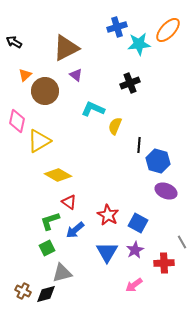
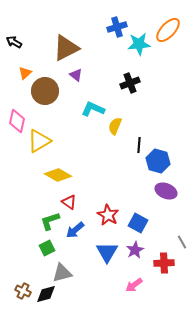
orange triangle: moved 2 px up
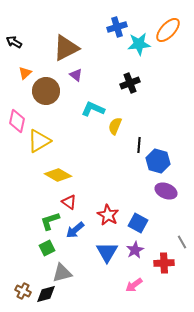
brown circle: moved 1 px right
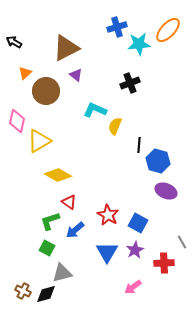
cyan L-shape: moved 2 px right, 1 px down
green square: rotated 35 degrees counterclockwise
pink arrow: moved 1 px left, 2 px down
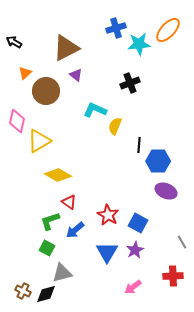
blue cross: moved 1 px left, 1 px down
blue hexagon: rotated 15 degrees counterclockwise
red cross: moved 9 px right, 13 px down
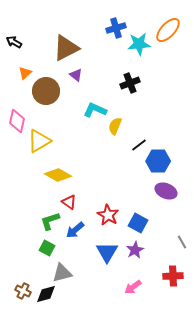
black line: rotated 49 degrees clockwise
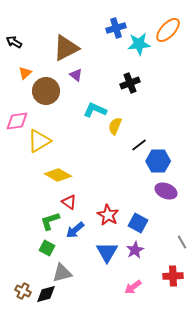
pink diamond: rotated 70 degrees clockwise
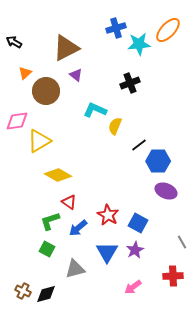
blue arrow: moved 3 px right, 2 px up
green square: moved 1 px down
gray triangle: moved 13 px right, 4 px up
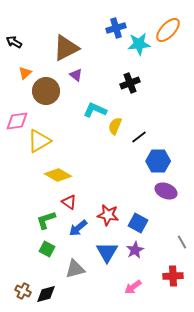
black line: moved 8 px up
red star: rotated 20 degrees counterclockwise
green L-shape: moved 4 px left, 1 px up
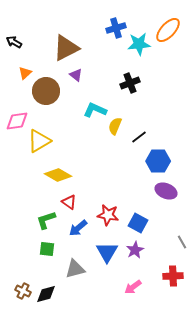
green square: rotated 21 degrees counterclockwise
